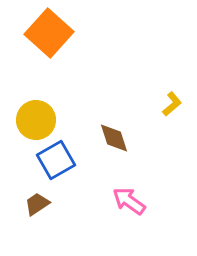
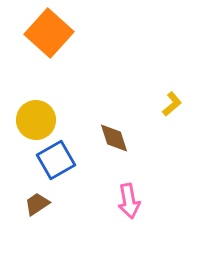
pink arrow: rotated 136 degrees counterclockwise
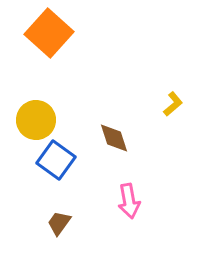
yellow L-shape: moved 1 px right
blue square: rotated 24 degrees counterclockwise
brown trapezoid: moved 22 px right, 19 px down; rotated 20 degrees counterclockwise
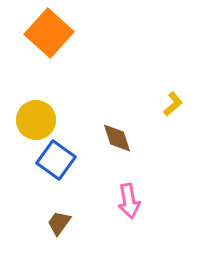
brown diamond: moved 3 px right
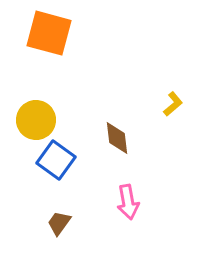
orange square: rotated 27 degrees counterclockwise
brown diamond: rotated 12 degrees clockwise
pink arrow: moved 1 px left, 1 px down
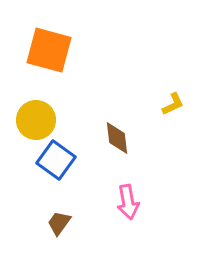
orange square: moved 17 px down
yellow L-shape: rotated 15 degrees clockwise
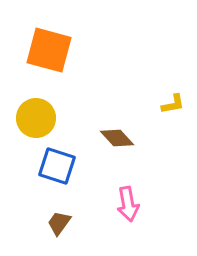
yellow L-shape: rotated 15 degrees clockwise
yellow circle: moved 2 px up
brown diamond: rotated 36 degrees counterclockwise
blue square: moved 1 px right, 6 px down; rotated 18 degrees counterclockwise
pink arrow: moved 2 px down
